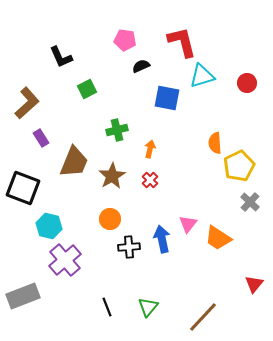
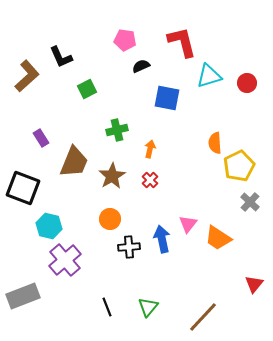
cyan triangle: moved 7 px right
brown L-shape: moved 27 px up
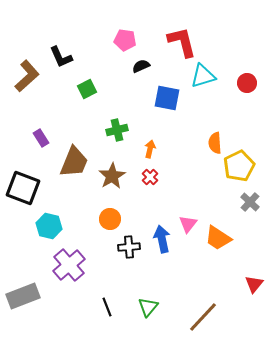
cyan triangle: moved 6 px left
red cross: moved 3 px up
purple cross: moved 4 px right, 5 px down
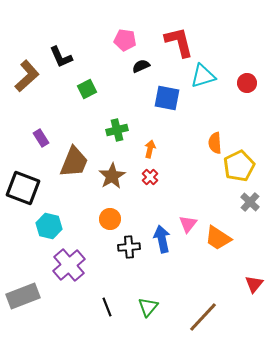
red L-shape: moved 3 px left
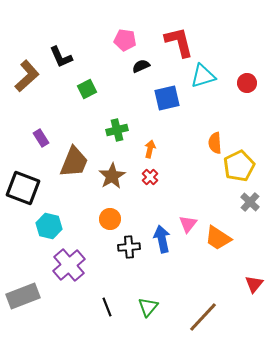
blue square: rotated 24 degrees counterclockwise
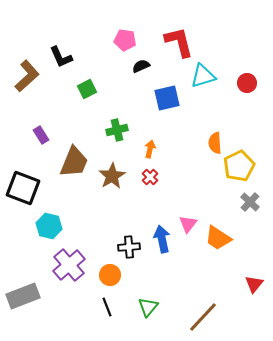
purple rectangle: moved 3 px up
orange circle: moved 56 px down
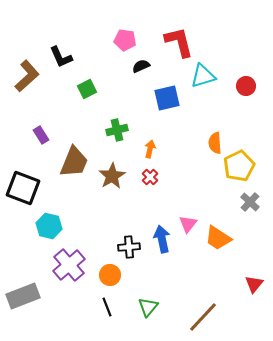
red circle: moved 1 px left, 3 px down
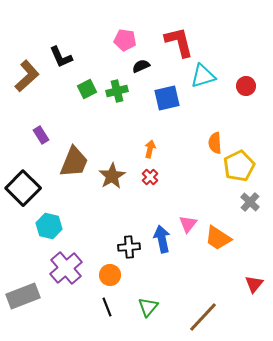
green cross: moved 39 px up
black square: rotated 24 degrees clockwise
purple cross: moved 3 px left, 3 px down
